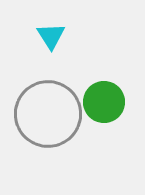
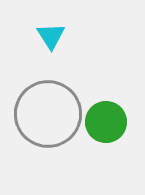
green circle: moved 2 px right, 20 px down
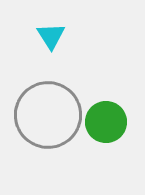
gray circle: moved 1 px down
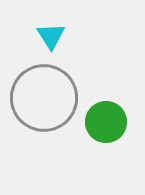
gray circle: moved 4 px left, 17 px up
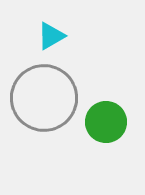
cyan triangle: rotated 32 degrees clockwise
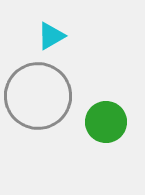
gray circle: moved 6 px left, 2 px up
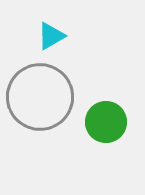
gray circle: moved 2 px right, 1 px down
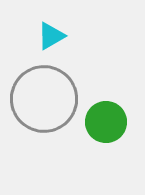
gray circle: moved 4 px right, 2 px down
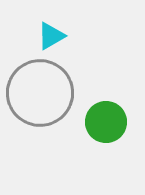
gray circle: moved 4 px left, 6 px up
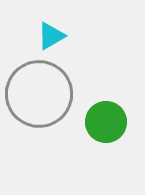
gray circle: moved 1 px left, 1 px down
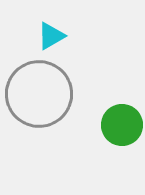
green circle: moved 16 px right, 3 px down
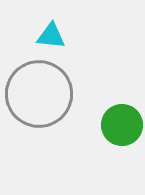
cyan triangle: rotated 36 degrees clockwise
